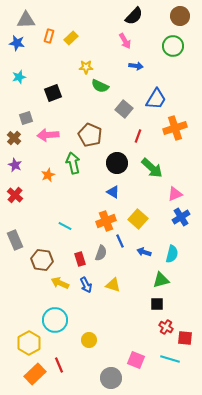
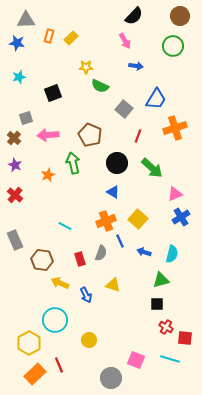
blue arrow at (86, 285): moved 10 px down
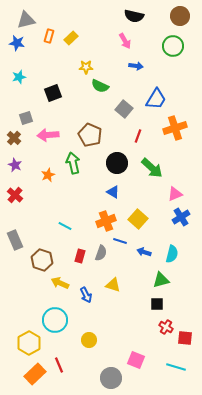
black semicircle at (134, 16): rotated 60 degrees clockwise
gray triangle at (26, 20): rotated 12 degrees counterclockwise
blue line at (120, 241): rotated 48 degrees counterclockwise
red rectangle at (80, 259): moved 3 px up; rotated 32 degrees clockwise
brown hexagon at (42, 260): rotated 10 degrees clockwise
cyan line at (170, 359): moved 6 px right, 8 px down
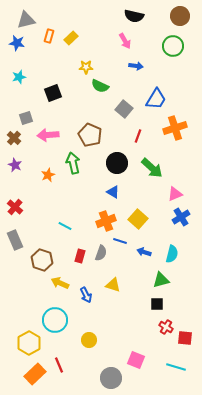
red cross at (15, 195): moved 12 px down
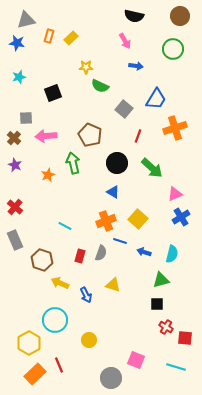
green circle at (173, 46): moved 3 px down
gray square at (26, 118): rotated 16 degrees clockwise
pink arrow at (48, 135): moved 2 px left, 1 px down
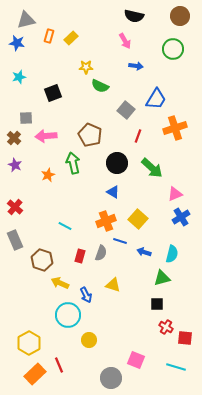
gray square at (124, 109): moved 2 px right, 1 px down
green triangle at (161, 280): moved 1 px right, 2 px up
cyan circle at (55, 320): moved 13 px right, 5 px up
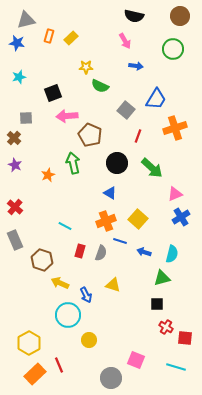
pink arrow at (46, 136): moved 21 px right, 20 px up
blue triangle at (113, 192): moved 3 px left, 1 px down
red rectangle at (80, 256): moved 5 px up
